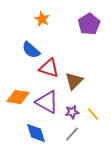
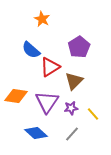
purple pentagon: moved 10 px left, 23 px down
red triangle: moved 1 px right, 1 px up; rotated 50 degrees counterclockwise
orange diamond: moved 2 px left, 1 px up
purple triangle: rotated 35 degrees clockwise
purple star: moved 1 px left, 4 px up
blue diamond: rotated 30 degrees counterclockwise
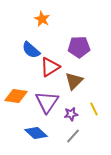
purple pentagon: rotated 30 degrees clockwise
purple star: moved 6 px down
yellow line: moved 1 px right, 5 px up; rotated 16 degrees clockwise
gray line: moved 1 px right, 2 px down
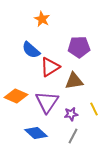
brown triangle: rotated 36 degrees clockwise
orange diamond: rotated 15 degrees clockwise
gray line: rotated 14 degrees counterclockwise
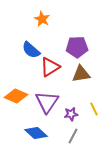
purple pentagon: moved 2 px left
brown triangle: moved 7 px right, 7 px up
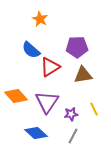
orange star: moved 2 px left
brown triangle: moved 2 px right, 1 px down
orange diamond: rotated 25 degrees clockwise
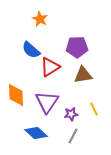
orange diamond: moved 1 px up; rotated 40 degrees clockwise
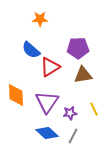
orange star: rotated 28 degrees counterclockwise
purple pentagon: moved 1 px right, 1 px down
purple star: moved 1 px left, 1 px up
blue diamond: moved 11 px right
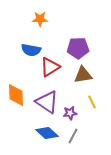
blue semicircle: rotated 30 degrees counterclockwise
purple triangle: rotated 30 degrees counterclockwise
yellow line: moved 2 px left, 7 px up
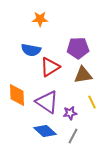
orange diamond: moved 1 px right
blue diamond: moved 2 px left, 2 px up
